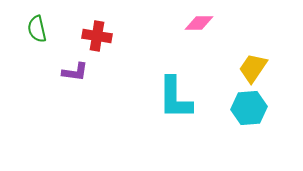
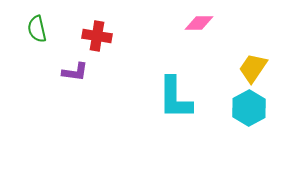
cyan hexagon: rotated 24 degrees counterclockwise
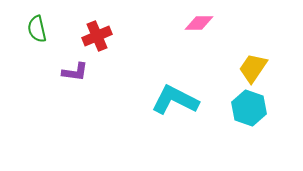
red cross: rotated 32 degrees counterclockwise
cyan L-shape: moved 2 px down; rotated 117 degrees clockwise
cyan hexagon: rotated 12 degrees counterclockwise
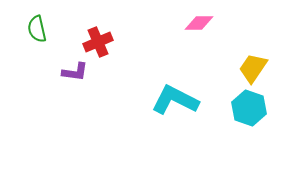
red cross: moved 1 px right, 6 px down
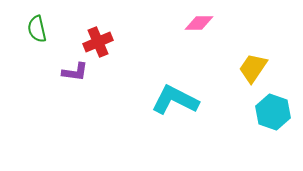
cyan hexagon: moved 24 px right, 4 px down
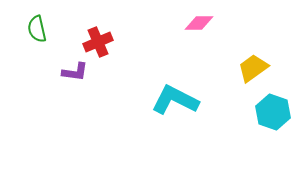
yellow trapezoid: rotated 20 degrees clockwise
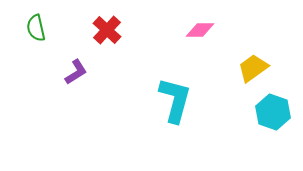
pink diamond: moved 1 px right, 7 px down
green semicircle: moved 1 px left, 1 px up
red cross: moved 9 px right, 12 px up; rotated 24 degrees counterclockwise
purple L-shape: moved 1 px right; rotated 40 degrees counterclockwise
cyan L-shape: rotated 78 degrees clockwise
